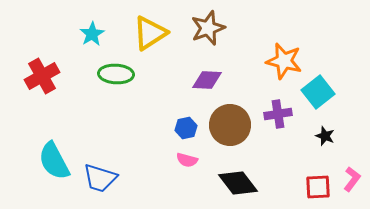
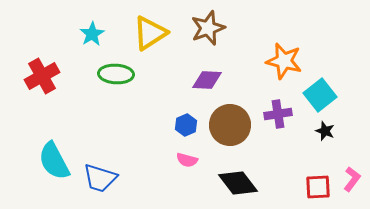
cyan square: moved 2 px right, 3 px down
blue hexagon: moved 3 px up; rotated 10 degrees counterclockwise
black star: moved 5 px up
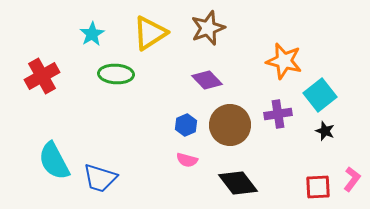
purple diamond: rotated 44 degrees clockwise
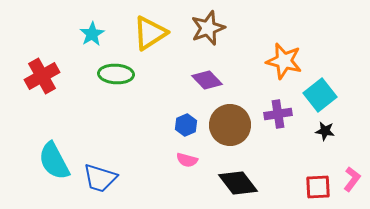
black star: rotated 12 degrees counterclockwise
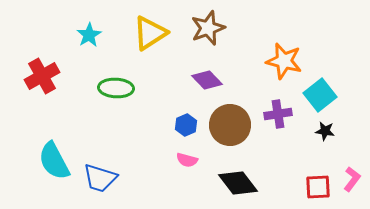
cyan star: moved 3 px left, 1 px down
green ellipse: moved 14 px down
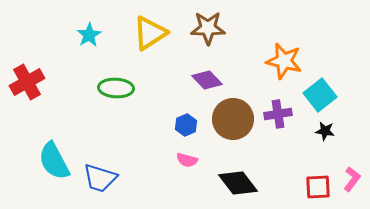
brown star: rotated 20 degrees clockwise
red cross: moved 15 px left, 6 px down
brown circle: moved 3 px right, 6 px up
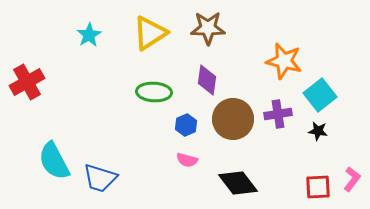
purple diamond: rotated 52 degrees clockwise
green ellipse: moved 38 px right, 4 px down
black star: moved 7 px left
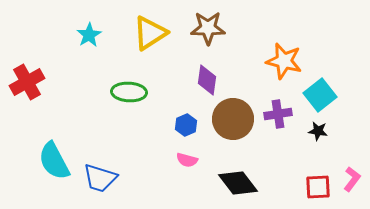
green ellipse: moved 25 px left
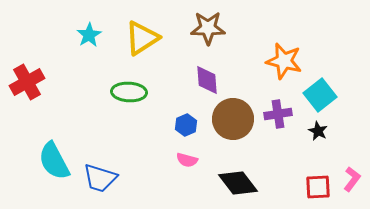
yellow triangle: moved 8 px left, 5 px down
purple diamond: rotated 12 degrees counterclockwise
black star: rotated 18 degrees clockwise
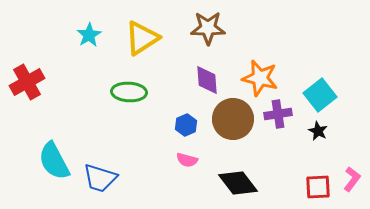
orange star: moved 24 px left, 17 px down
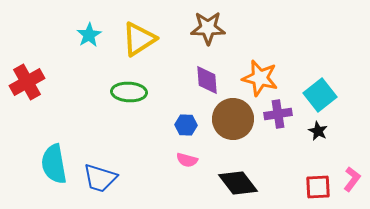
yellow triangle: moved 3 px left, 1 px down
blue hexagon: rotated 25 degrees clockwise
cyan semicircle: moved 3 px down; rotated 18 degrees clockwise
